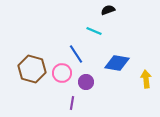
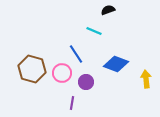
blue diamond: moved 1 px left, 1 px down; rotated 10 degrees clockwise
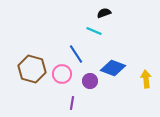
black semicircle: moved 4 px left, 3 px down
blue diamond: moved 3 px left, 4 px down
pink circle: moved 1 px down
purple circle: moved 4 px right, 1 px up
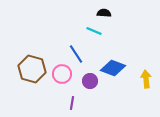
black semicircle: rotated 24 degrees clockwise
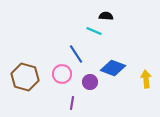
black semicircle: moved 2 px right, 3 px down
brown hexagon: moved 7 px left, 8 px down
purple circle: moved 1 px down
